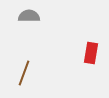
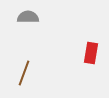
gray semicircle: moved 1 px left, 1 px down
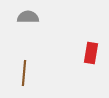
brown line: rotated 15 degrees counterclockwise
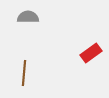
red rectangle: rotated 45 degrees clockwise
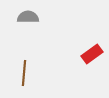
red rectangle: moved 1 px right, 1 px down
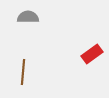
brown line: moved 1 px left, 1 px up
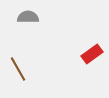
brown line: moved 5 px left, 3 px up; rotated 35 degrees counterclockwise
